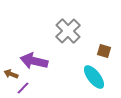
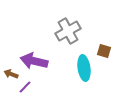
gray cross: rotated 15 degrees clockwise
cyan ellipse: moved 10 px left, 9 px up; rotated 30 degrees clockwise
purple line: moved 2 px right, 1 px up
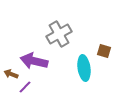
gray cross: moved 9 px left, 3 px down
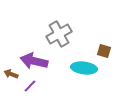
cyan ellipse: rotated 75 degrees counterclockwise
purple line: moved 5 px right, 1 px up
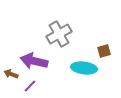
brown square: rotated 32 degrees counterclockwise
